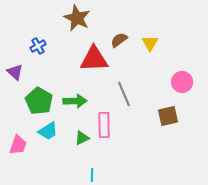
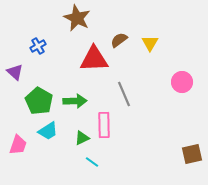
brown square: moved 24 px right, 38 px down
cyan line: moved 13 px up; rotated 56 degrees counterclockwise
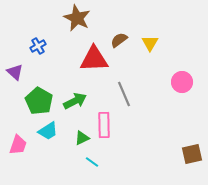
green arrow: rotated 25 degrees counterclockwise
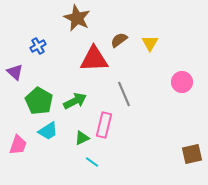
pink rectangle: rotated 15 degrees clockwise
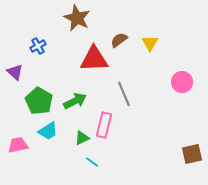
pink trapezoid: rotated 120 degrees counterclockwise
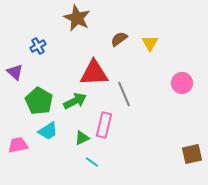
brown semicircle: moved 1 px up
red triangle: moved 14 px down
pink circle: moved 1 px down
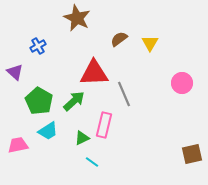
green arrow: moved 1 px left; rotated 15 degrees counterclockwise
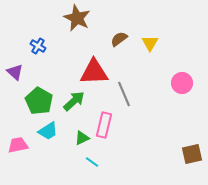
blue cross: rotated 28 degrees counterclockwise
red triangle: moved 1 px up
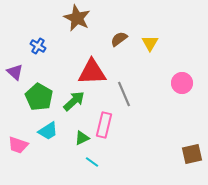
red triangle: moved 2 px left
green pentagon: moved 4 px up
pink trapezoid: rotated 150 degrees counterclockwise
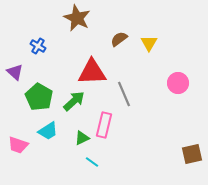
yellow triangle: moved 1 px left
pink circle: moved 4 px left
